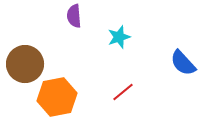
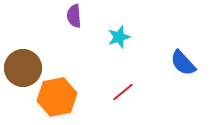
brown circle: moved 2 px left, 4 px down
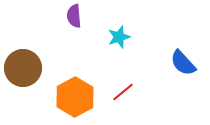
orange hexagon: moved 18 px right; rotated 18 degrees counterclockwise
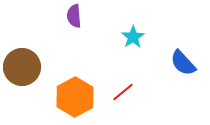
cyan star: moved 14 px right; rotated 15 degrees counterclockwise
brown circle: moved 1 px left, 1 px up
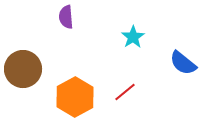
purple semicircle: moved 8 px left, 1 px down
blue semicircle: rotated 8 degrees counterclockwise
brown circle: moved 1 px right, 2 px down
red line: moved 2 px right
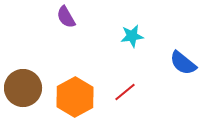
purple semicircle: rotated 25 degrees counterclockwise
cyan star: moved 1 px left, 1 px up; rotated 25 degrees clockwise
brown circle: moved 19 px down
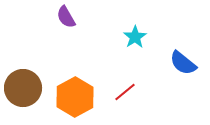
cyan star: moved 3 px right, 1 px down; rotated 25 degrees counterclockwise
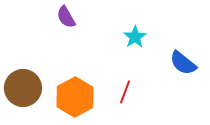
red line: rotated 30 degrees counterclockwise
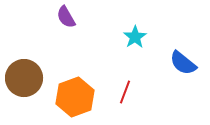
brown circle: moved 1 px right, 10 px up
orange hexagon: rotated 9 degrees clockwise
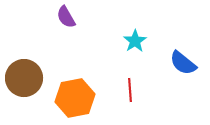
cyan star: moved 4 px down
red line: moved 5 px right, 2 px up; rotated 25 degrees counterclockwise
orange hexagon: moved 1 px down; rotated 9 degrees clockwise
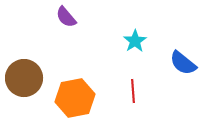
purple semicircle: rotated 10 degrees counterclockwise
red line: moved 3 px right, 1 px down
